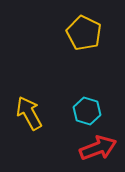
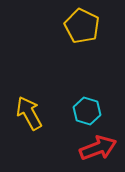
yellow pentagon: moved 2 px left, 7 px up
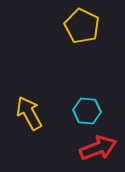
cyan hexagon: rotated 12 degrees counterclockwise
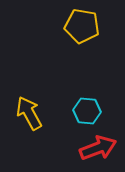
yellow pentagon: rotated 16 degrees counterclockwise
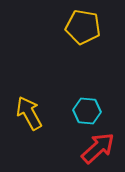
yellow pentagon: moved 1 px right, 1 px down
red arrow: rotated 21 degrees counterclockwise
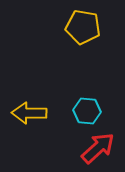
yellow arrow: rotated 60 degrees counterclockwise
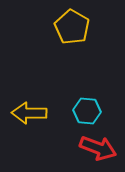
yellow pentagon: moved 11 px left; rotated 20 degrees clockwise
red arrow: rotated 63 degrees clockwise
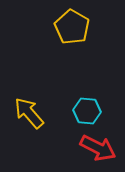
yellow arrow: rotated 48 degrees clockwise
red arrow: rotated 6 degrees clockwise
